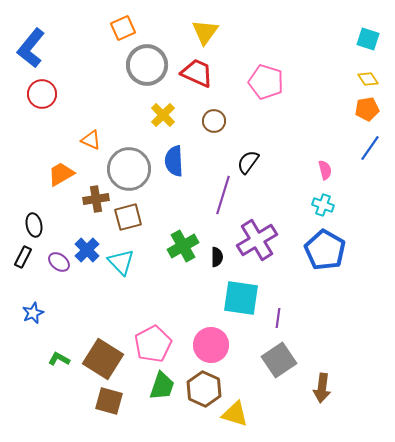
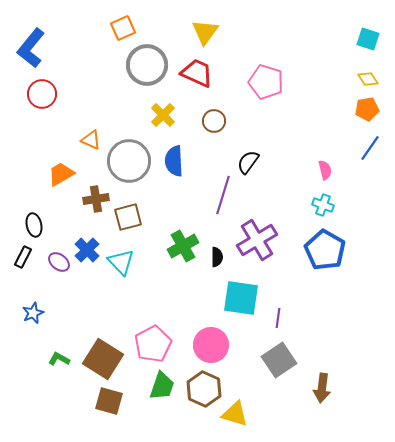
gray circle at (129, 169): moved 8 px up
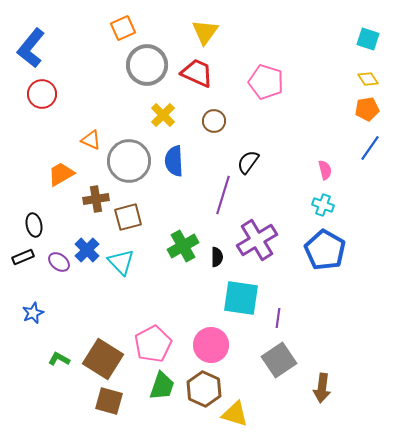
black rectangle at (23, 257): rotated 40 degrees clockwise
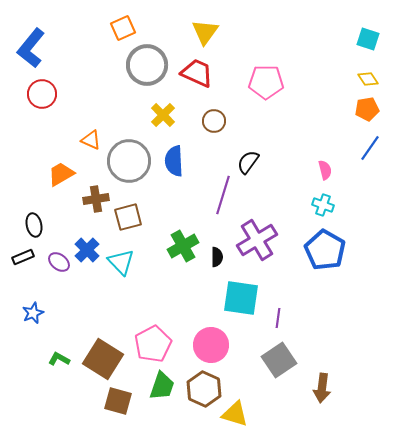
pink pentagon at (266, 82): rotated 16 degrees counterclockwise
brown square at (109, 401): moved 9 px right
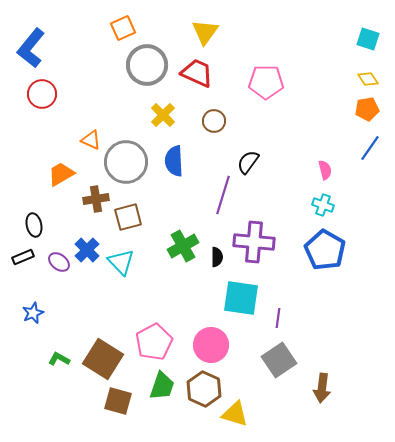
gray circle at (129, 161): moved 3 px left, 1 px down
purple cross at (257, 240): moved 3 px left, 2 px down; rotated 36 degrees clockwise
pink pentagon at (153, 344): moved 1 px right, 2 px up
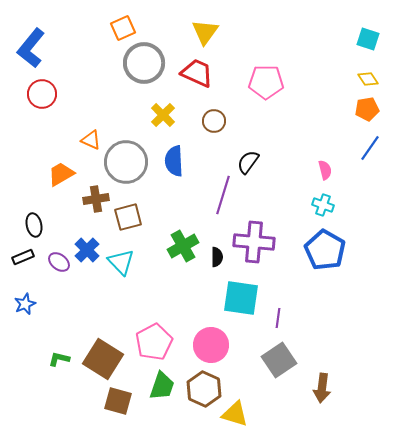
gray circle at (147, 65): moved 3 px left, 2 px up
blue star at (33, 313): moved 8 px left, 9 px up
green L-shape at (59, 359): rotated 15 degrees counterclockwise
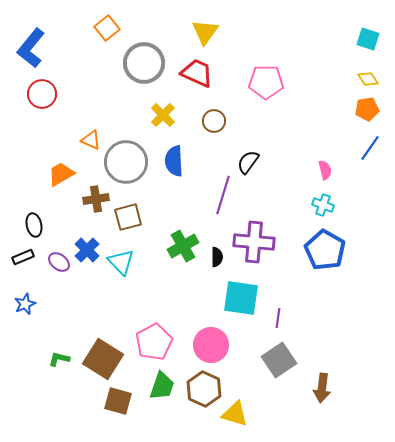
orange square at (123, 28): moved 16 px left; rotated 15 degrees counterclockwise
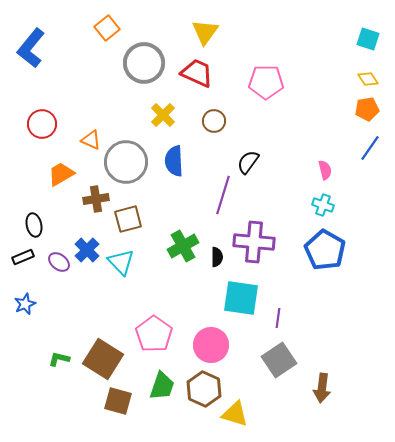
red circle at (42, 94): moved 30 px down
brown square at (128, 217): moved 2 px down
pink pentagon at (154, 342): moved 8 px up; rotated 9 degrees counterclockwise
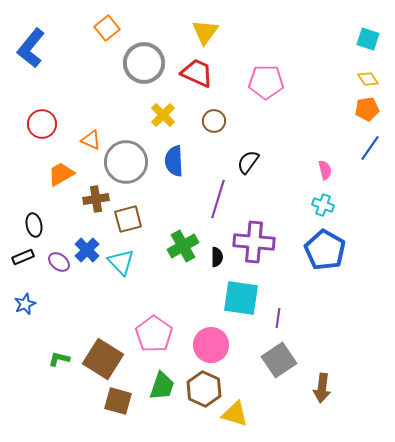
purple line at (223, 195): moved 5 px left, 4 px down
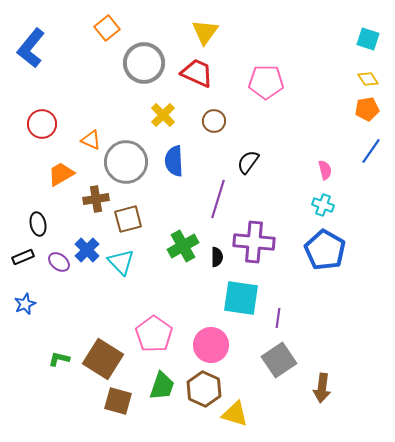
blue line at (370, 148): moved 1 px right, 3 px down
black ellipse at (34, 225): moved 4 px right, 1 px up
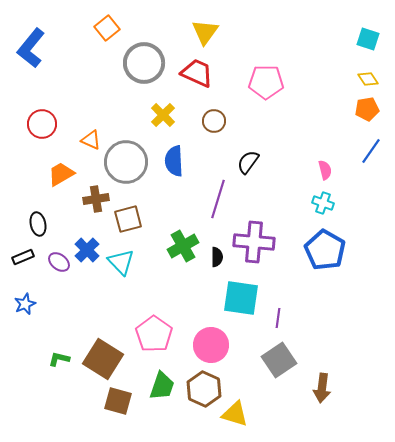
cyan cross at (323, 205): moved 2 px up
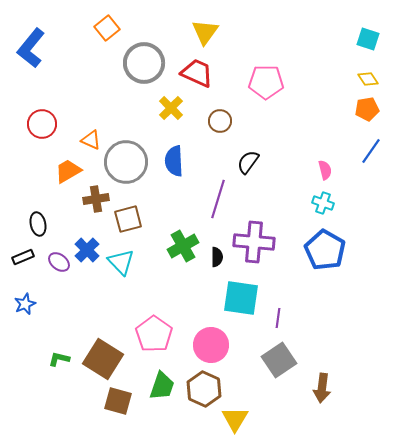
yellow cross at (163, 115): moved 8 px right, 7 px up
brown circle at (214, 121): moved 6 px right
orange trapezoid at (61, 174): moved 7 px right, 3 px up
yellow triangle at (235, 414): moved 5 px down; rotated 44 degrees clockwise
